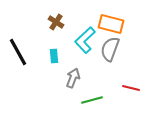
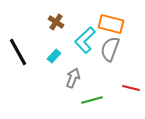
cyan rectangle: rotated 48 degrees clockwise
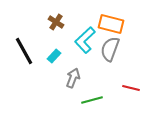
black line: moved 6 px right, 1 px up
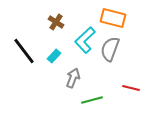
orange rectangle: moved 2 px right, 6 px up
black line: rotated 8 degrees counterclockwise
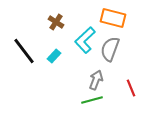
gray arrow: moved 23 px right, 2 px down
red line: rotated 54 degrees clockwise
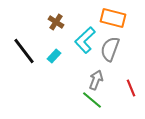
green line: rotated 55 degrees clockwise
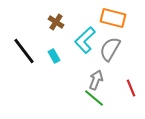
gray semicircle: rotated 10 degrees clockwise
cyan rectangle: rotated 72 degrees counterclockwise
green line: moved 2 px right, 2 px up
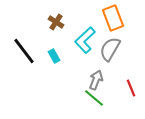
orange rectangle: rotated 55 degrees clockwise
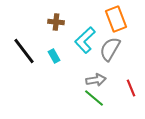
orange rectangle: moved 3 px right, 1 px down
brown cross: rotated 28 degrees counterclockwise
gray arrow: rotated 60 degrees clockwise
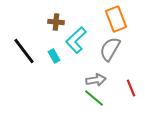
cyan L-shape: moved 9 px left
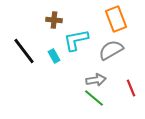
brown cross: moved 2 px left, 2 px up
cyan L-shape: rotated 32 degrees clockwise
gray semicircle: moved 1 px right, 1 px down; rotated 30 degrees clockwise
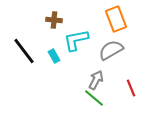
gray arrow: rotated 54 degrees counterclockwise
